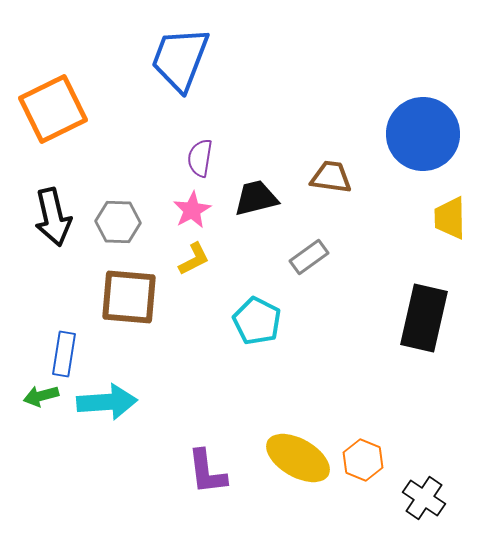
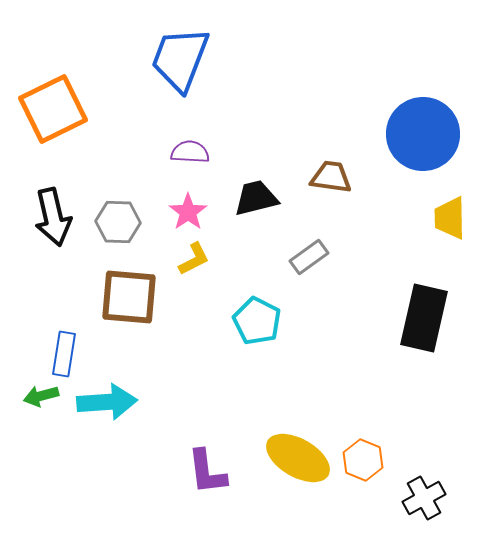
purple semicircle: moved 10 px left, 6 px up; rotated 84 degrees clockwise
pink star: moved 4 px left, 2 px down; rotated 6 degrees counterclockwise
black cross: rotated 27 degrees clockwise
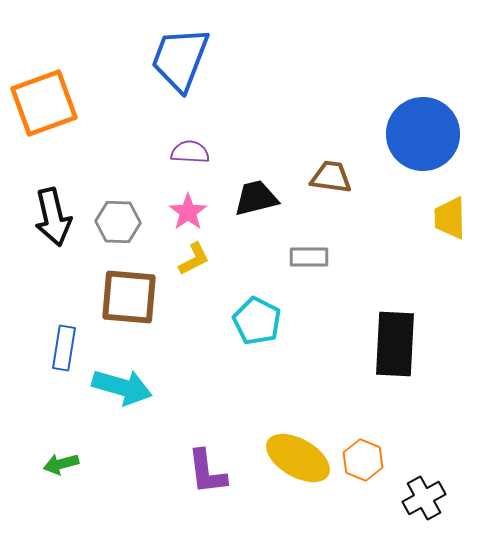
orange square: moved 9 px left, 6 px up; rotated 6 degrees clockwise
gray rectangle: rotated 36 degrees clockwise
black rectangle: moved 29 px left, 26 px down; rotated 10 degrees counterclockwise
blue rectangle: moved 6 px up
green arrow: moved 20 px right, 68 px down
cyan arrow: moved 15 px right, 15 px up; rotated 20 degrees clockwise
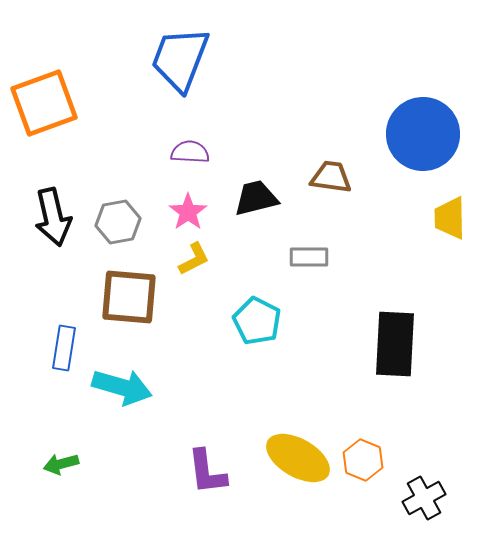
gray hexagon: rotated 12 degrees counterclockwise
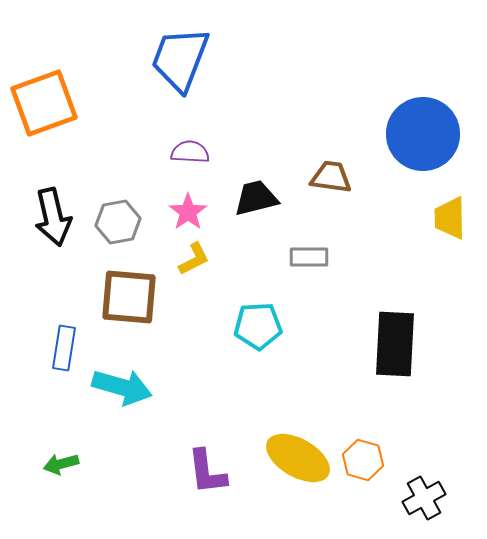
cyan pentagon: moved 1 px right, 5 px down; rotated 30 degrees counterclockwise
orange hexagon: rotated 6 degrees counterclockwise
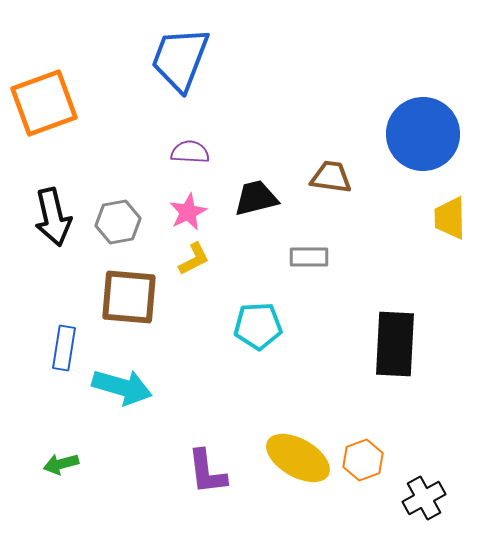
pink star: rotated 9 degrees clockwise
orange hexagon: rotated 24 degrees clockwise
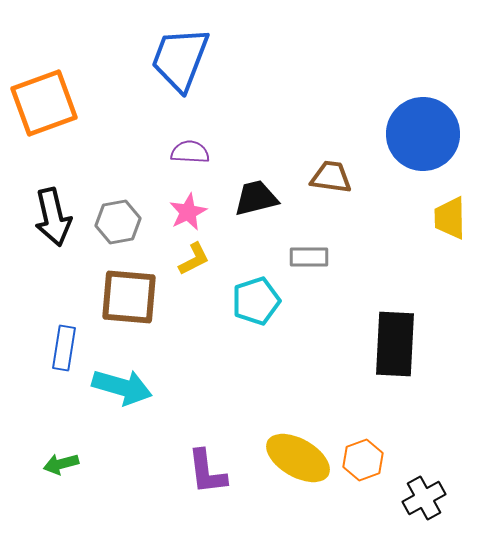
cyan pentagon: moved 2 px left, 25 px up; rotated 15 degrees counterclockwise
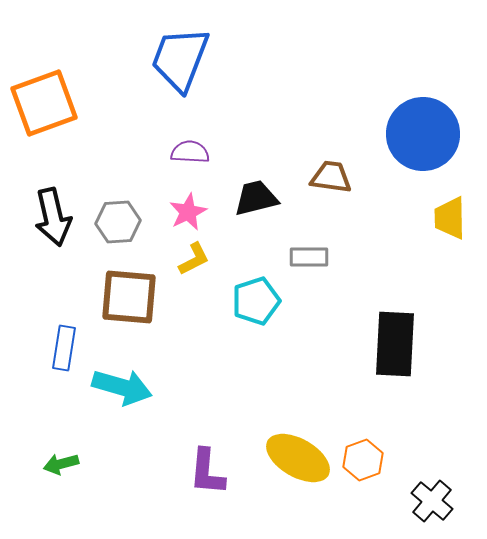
gray hexagon: rotated 6 degrees clockwise
purple L-shape: rotated 12 degrees clockwise
black cross: moved 8 px right, 3 px down; rotated 21 degrees counterclockwise
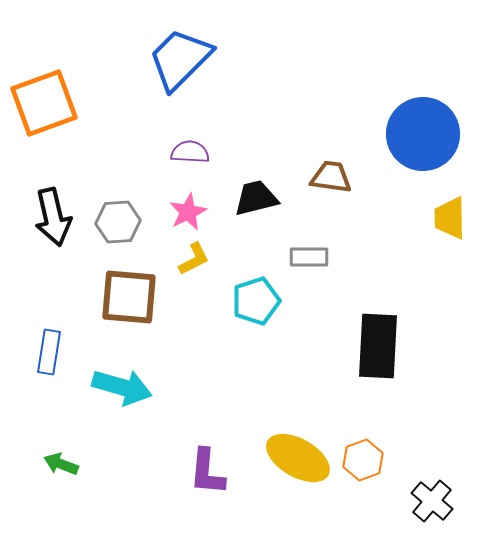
blue trapezoid: rotated 24 degrees clockwise
black rectangle: moved 17 px left, 2 px down
blue rectangle: moved 15 px left, 4 px down
green arrow: rotated 36 degrees clockwise
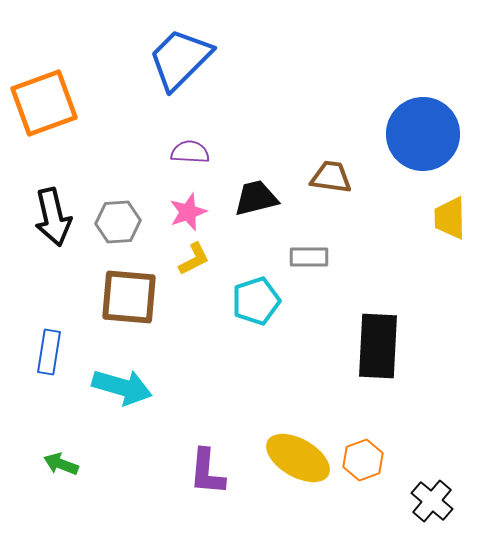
pink star: rotated 6 degrees clockwise
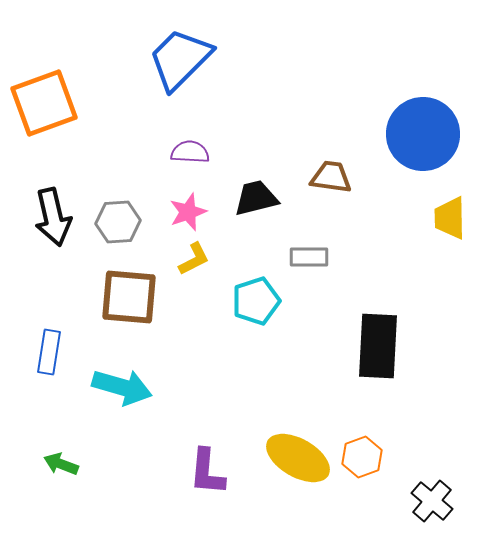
orange hexagon: moved 1 px left, 3 px up
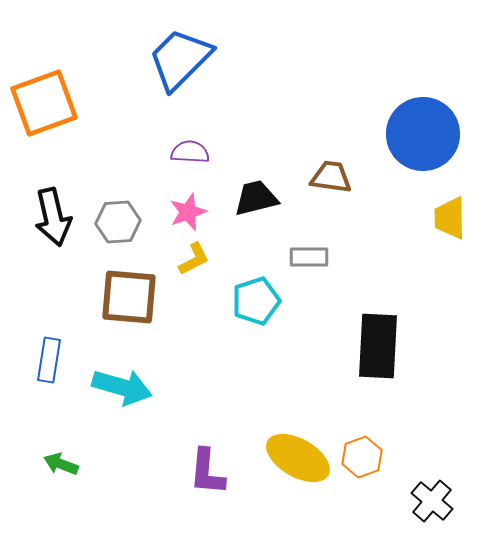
blue rectangle: moved 8 px down
